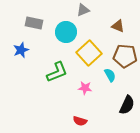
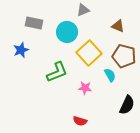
cyan circle: moved 1 px right
brown pentagon: moved 1 px left; rotated 10 degrees clockwise
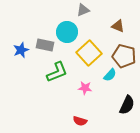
gray rectangle: moved 11 px right, 22 px down
cyan semicircle: rotated 72 degrees clockwise
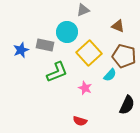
pink star: rotated 16 degrees clockwise
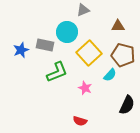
brown triangle: rotated 24 degrees counterclockwise
brown pentagon: moved 1 px left, 1 px up
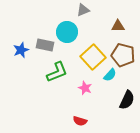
yellow square: moved 4 px right, 4 px down
black semicircle: moved 5 px up
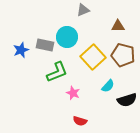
cyan circle: moved 5 px down
cyan semicircle: moved 2 px left, 11 px down
pink star: moved 12 px left, 5 px down
black semicircle: rotated 48 degrees clockwise
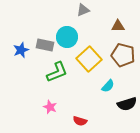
yellow square: moved 4 px left, 2 px down
pink star: moved 23 px left, 14 px down
black semicircle: moved 4 px down
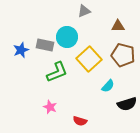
gray triangle: moved 1 px right, 1 px down
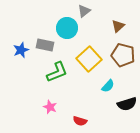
gray triangle: rotated 16 degrees counterclockwise
brown triangle: rotated 40 degrees counterclockwise
cyan circle: moved 9 px up
